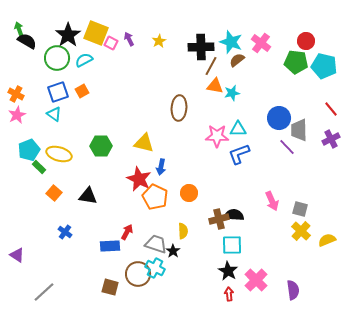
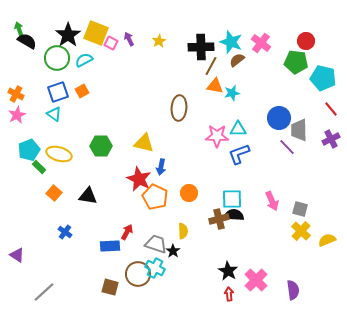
cyan pentagon at (324, 66): moved 1 px left, 12 px down
cyan square at (232, 245): moved 46 px up
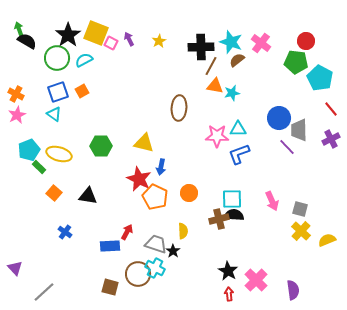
cyan pentagon at (323, 78): moved 3 px left; rotated 15 degrees clockwise
purple triangle at (17, 255): moved 2 px left, 13 px down; rotated 14 degrees clockwise
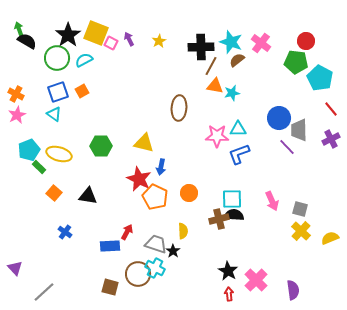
yellow semicircle at (327, 240): moved 3 px right, 2 px up
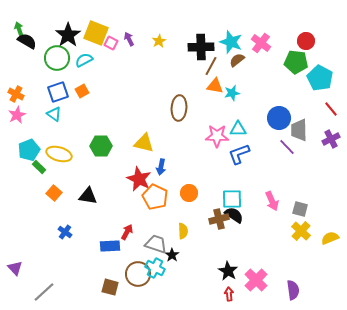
black semicircle at (234, 215): rotated 30 degrees clockwise
black star at (173, 251): moved 1 px left, 4 px down
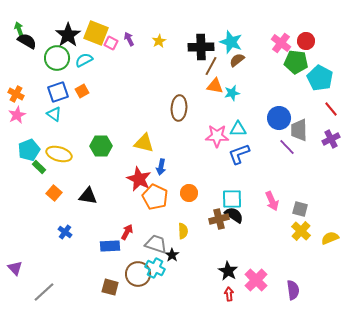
pink cross at (261, 43): moved 20 px right
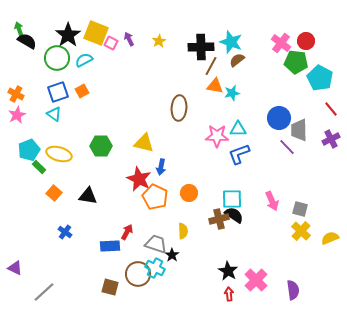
purple triangle at (15, 268): rotated 21 degrees counterclockwise
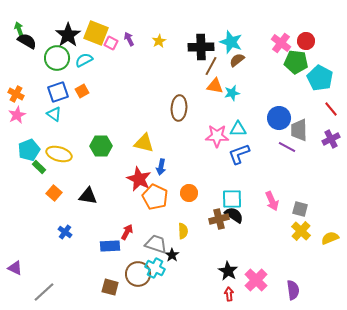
purple line at (287, 147): rotated 18 degrees counterclockwise
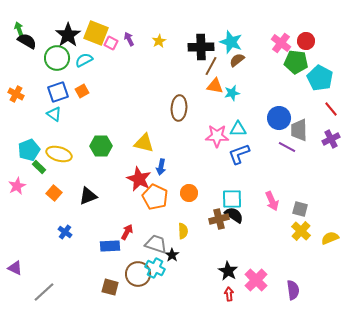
pink star at (17, 115): moved 71 px down
black triangle at (88, 196): rotated 30 degrees counterclockwise
